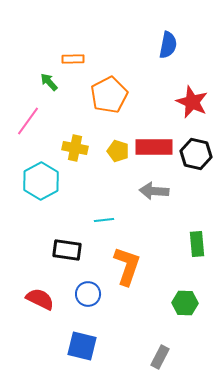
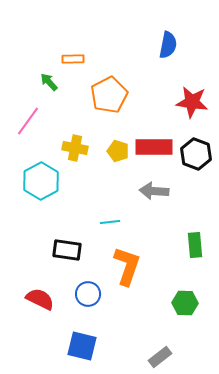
red star: rotated 16 degrees counterclockwise
black hexagon: rotated 8 degrees clockwise
cyan line: moved 6 px right, 2 px down
green rectangle: moved 2 px left, 1 px down
gray rectangle: rotated 25 degrees clockwise
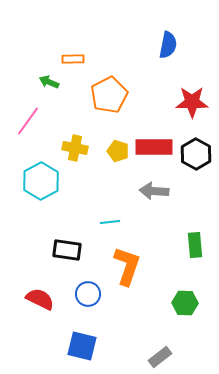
green arrow: rotated 24 degrees counterclockwise
red star: rotated 8 degrees counterclockwise
black hexagon: rotated 8 degrees clockwise
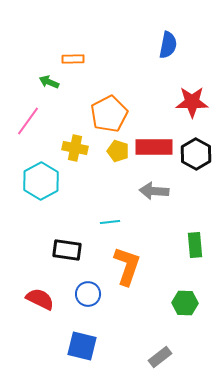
orange pentagon: moved 19 px down
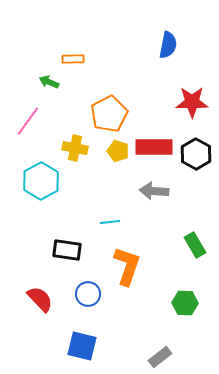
green rectangle: rotated 25 degrees counterclockwise
red semicircle: rotated 20 degrees clockwise
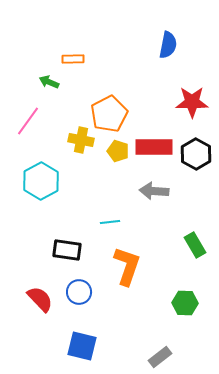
yellow cross: moved 6 px right, 8 px up
blue circle: moved 9 px left, 2 px up
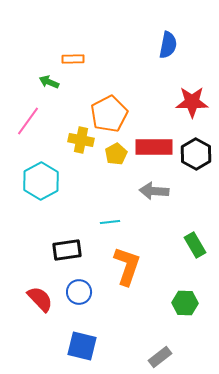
yellow pentagon: moved 2 px left, 3 px down; rotated 25 degrees clockwise
black rectangle: rotated 16 degrees counterclockwise
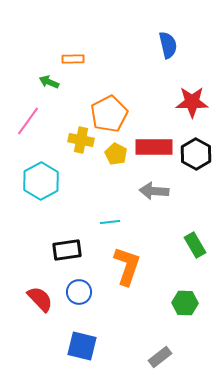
blue semicircle: rotated 24 degrees counterclockwise
yellow pentagon: rotated 15 degrees counterclockwise
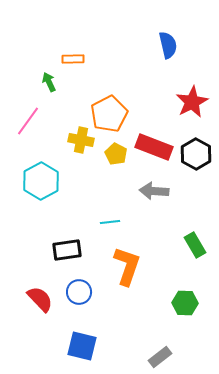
green arrow: rotated 42 degrees clockwise
red star: rotated 28 degrees counterclockwise
red rectangle: rotated 21 degrees clockwise
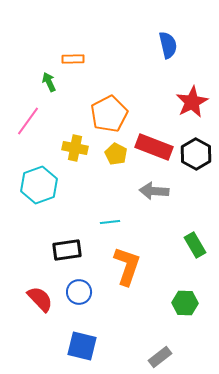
yellow cross: moved 6 px left, 8 px down
cyan hexagon: moved 2 px left, 4 px down; rotated 9 degrees clockwise
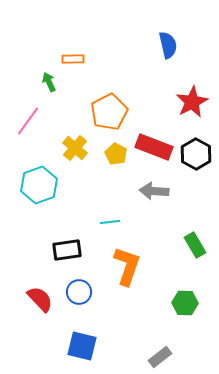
orange pentagon: moved 2 px up
yellow cross: rotated 30 degrees clockwise
